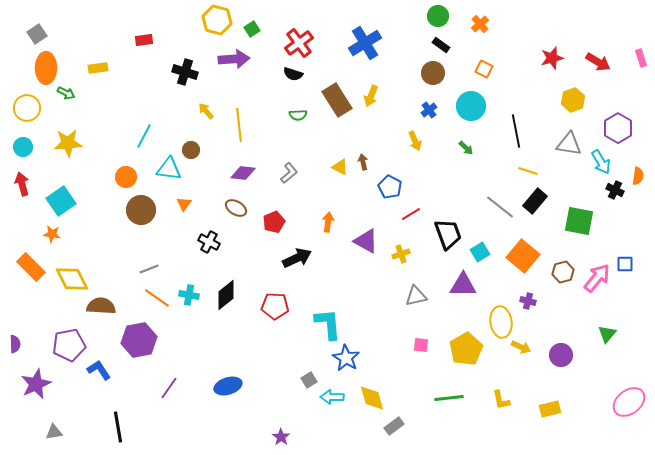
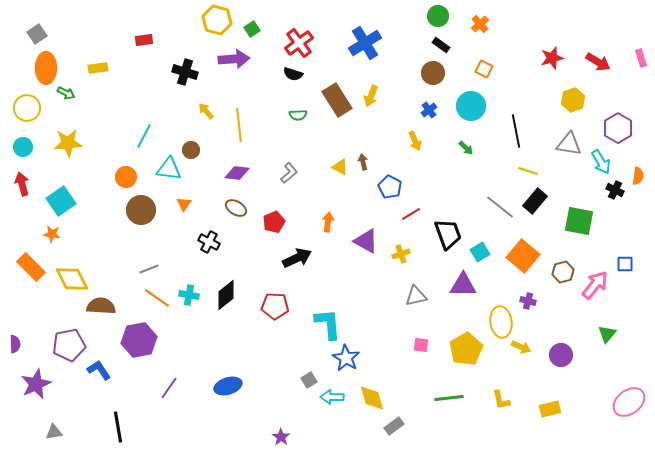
purple diamond at (243, 173): moved 6 px left
pink arrow at (597, 278): moved 2 px left, 7 px down
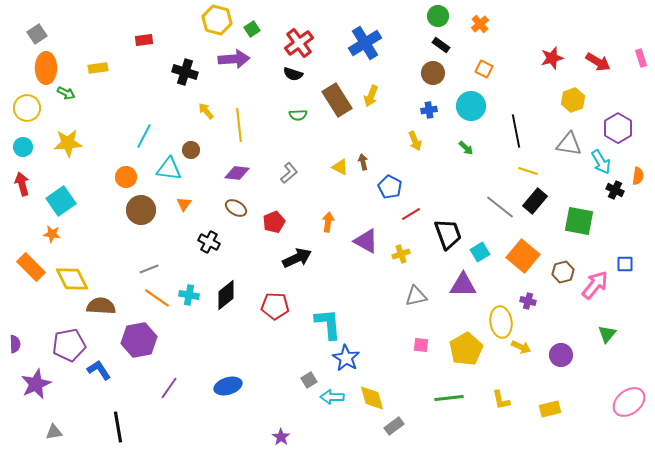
blue cross at (429, 110): rotated 28 degrees clockwise
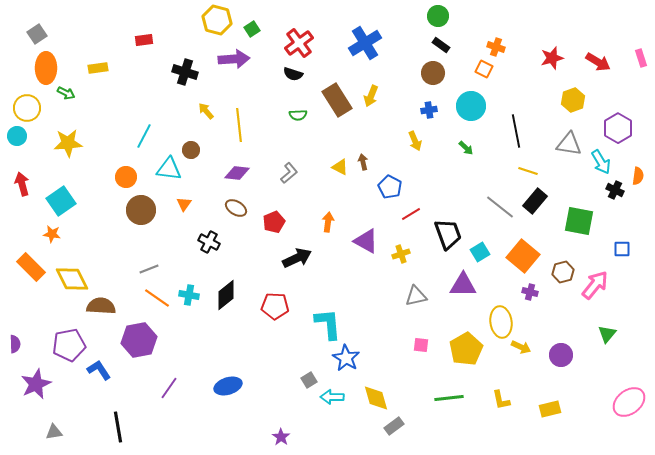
orange cross at (480, 24): moved 16 px right, 23 px down; rotated 30 degrees counterclockwise
cyan circle at (23, 147): moved 6 px left, 11 px up
blue square at (625, 264): moved 3 px left, 15 px up
purple cross at (528, 301): moved 2 px right, 9 px up
yellow diamond at (372, 398): moved 4 px right
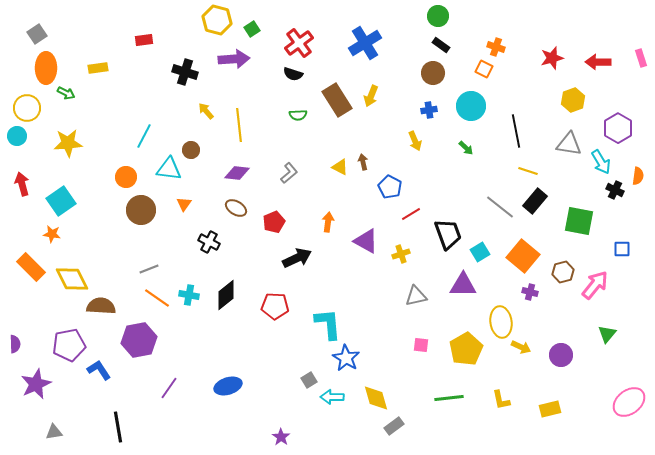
red arrow at (598, 62): rotated 150 degrees clockwise
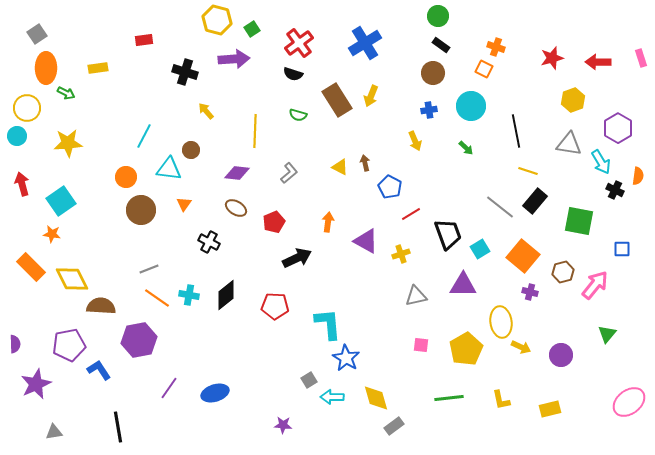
green semicircle at (298, 115): rotated 18 degrees clockwise
yellow line at (239, 125): moved 16 px right, 6 px down; rotated 8 degrees clockwise
brown arrow at (363, 162): moved 2 px right, 1 px down
cyan square at (480, 252): moved 3 px up
blue ellipse at (228, 386): moved 13 px left, 7 px down
purple star at (281, 437): moved 2 px right, 12 px up; rotated 30 degrees counterclockwise
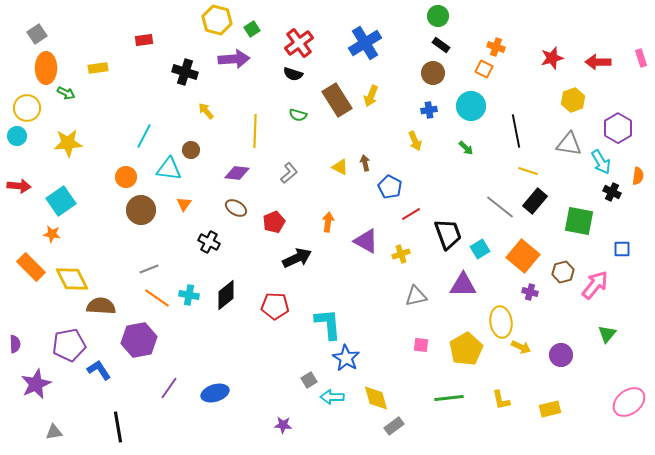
red arrow at (22, 184): moved 3 px left, 2 px down; rotated 110 degrees clockwise
black cross at (615, 190): moved 3 px left, 2 px down
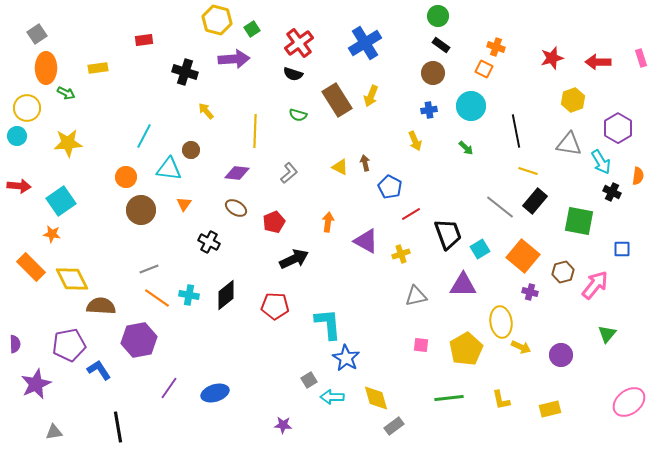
black arrow at (297, 258): moved 3 px left, 1 px down
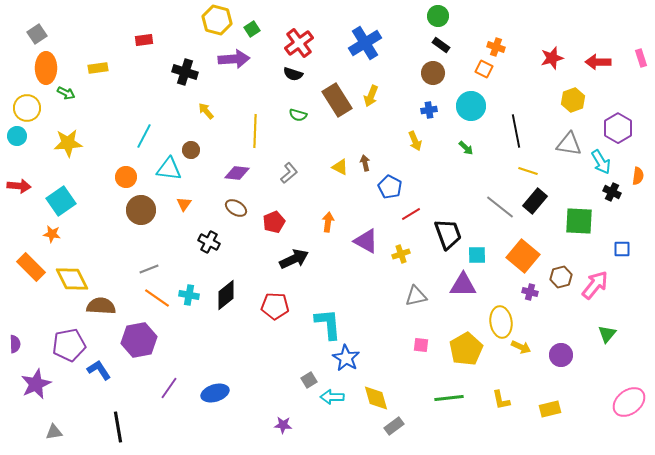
green square at (579, 221): rotated 8 degrees counterclockwise
cyan square at (480, 249): moved 3 px left, 6 px down; rotated 30 degrees clockwise
brown hexagon at (563, 272): moved 2 px left, 5 px down
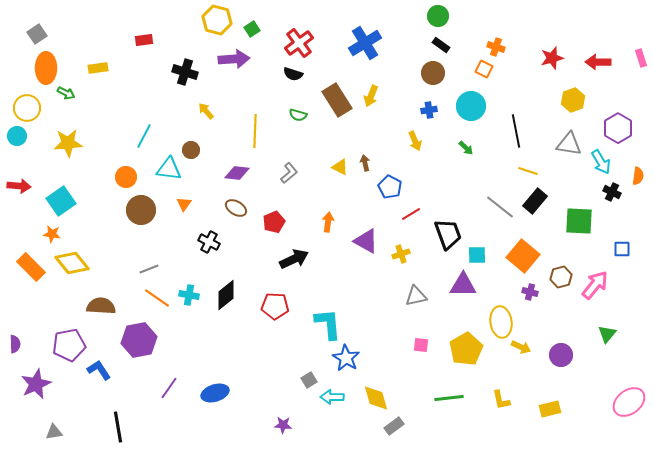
yellow diamond at (72, 279): moved 16 px up; rotated 12 degrees counterclockwise
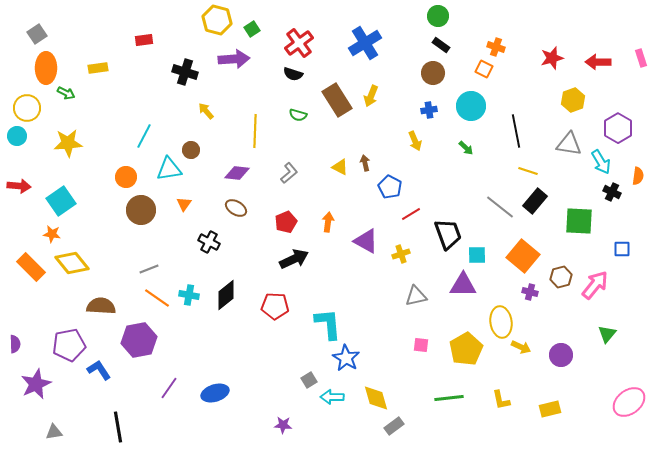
cyan triangle at (169, 169): rotated 16 degrees counterclockwise
red pentagon at (274, 222): moved 12 px right
